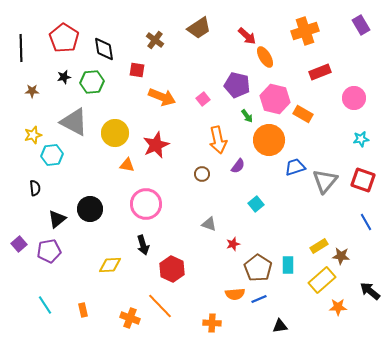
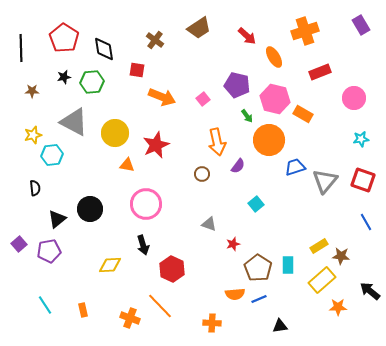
orange ellipse at (265, 57): moved 9 px right
orange arrow at (218, 140): moved 1 px left, 2 px down
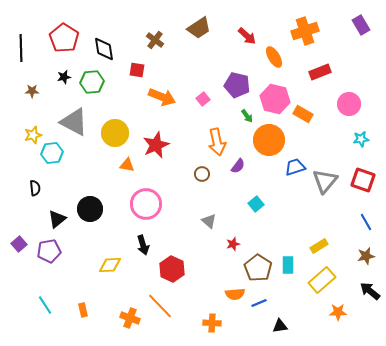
pink circle at (354, 98): moved 5 px left, 6 px down
cyan hexagon at (52, 155): moved 2 px up
gray triangle at (209, 224): moved 3 px up; rotated 21 degrees clockwise
brown star at (341, 256): moved 25 px right; rotated 18 degrees counterclockwise
blue line at (259, 299): moved 4 px down
orange star at (338, 307): moved 5 px down
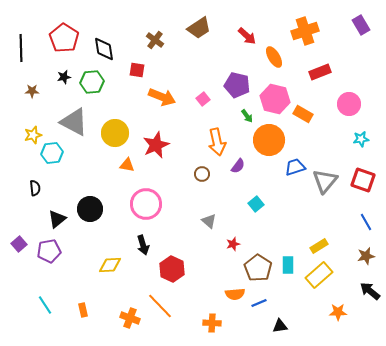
yellow rectangle at (322, 280): moved 3 px left, 5 px up
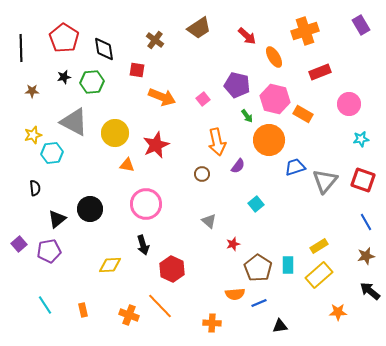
orange cross at (130, 318): moved 1 px left, 3 px up
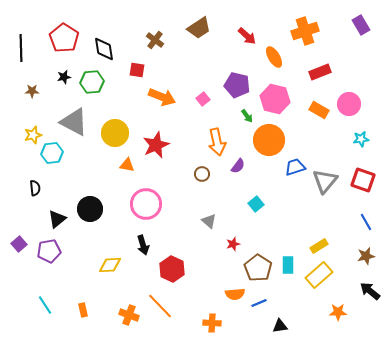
orange rectangle at (303, 114): moved 16 px right, 4 px up
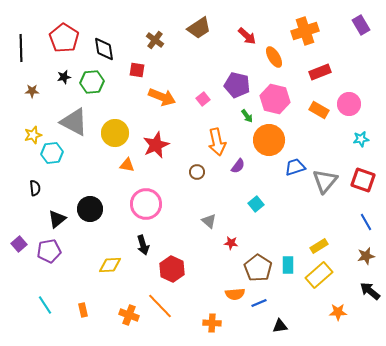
brown circle at (202, 174): moved 5 px left, 2 px up
red star at (233, 244): moved 2 px left, 1 px up; rotated 24 degrees clockwise
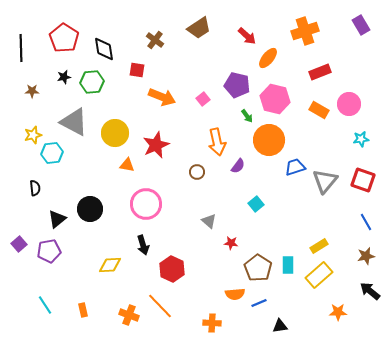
orange ellipse at (274, 57): moved 6 px left, 1 px down; rotated 70 degrees clockwise
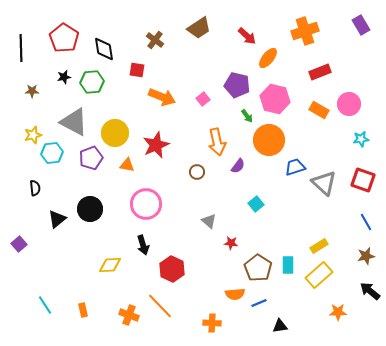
gray triangle at (325, 181): moved 1 px left, 2 px down; rotated 28 degrees counterclockwise
purple pentagon at (49, 251): moved 42 px right, 93 px up; rotated 10 degrees counterclockwise
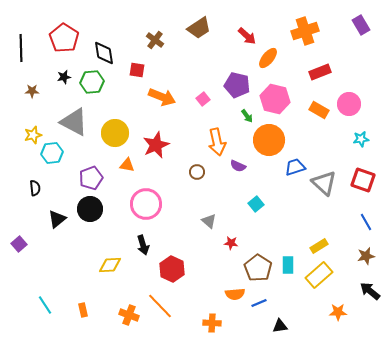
black diamond at (104, 49): moved 4 px down
purple pentagon at (91, 158): moved 20 px down
purple semicircle at (238, 166): rotated 77 degrees clockwise
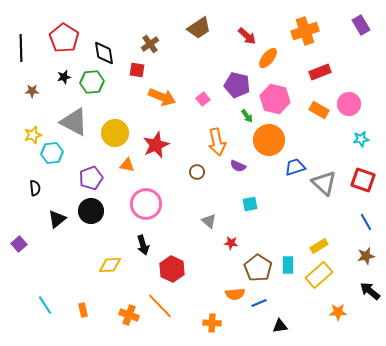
brown cross at (155, 40): moved 5 px left, 4 px down; rotated 18 degrees clockwise
cyan square at (256, 204): moved 6 px left; rotated 28 degrees clockwise
black circle at (90, 209): moved 1 px right, 2 px down
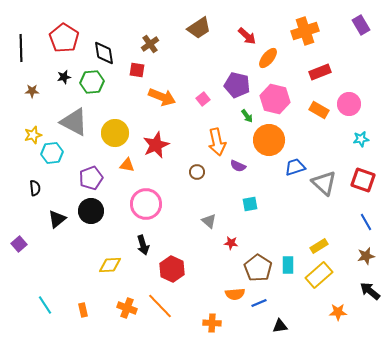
orange cross at (129, 315): moved 2 px left, 7 px up
